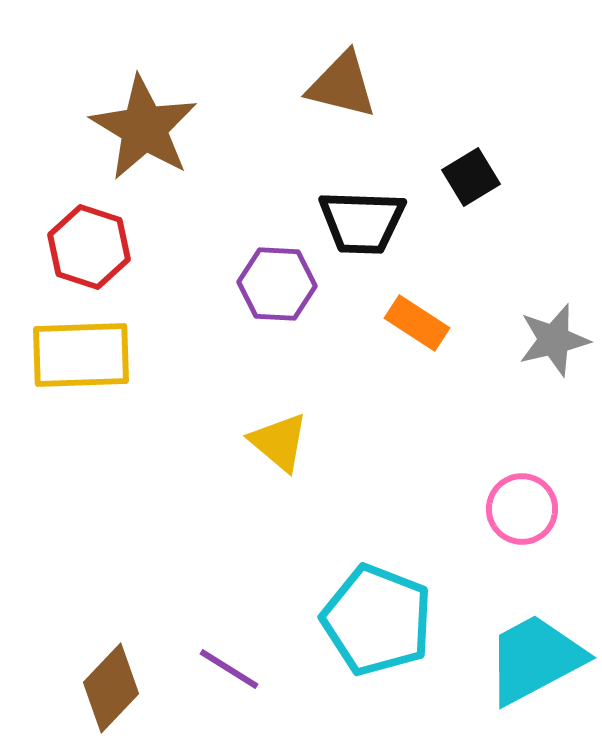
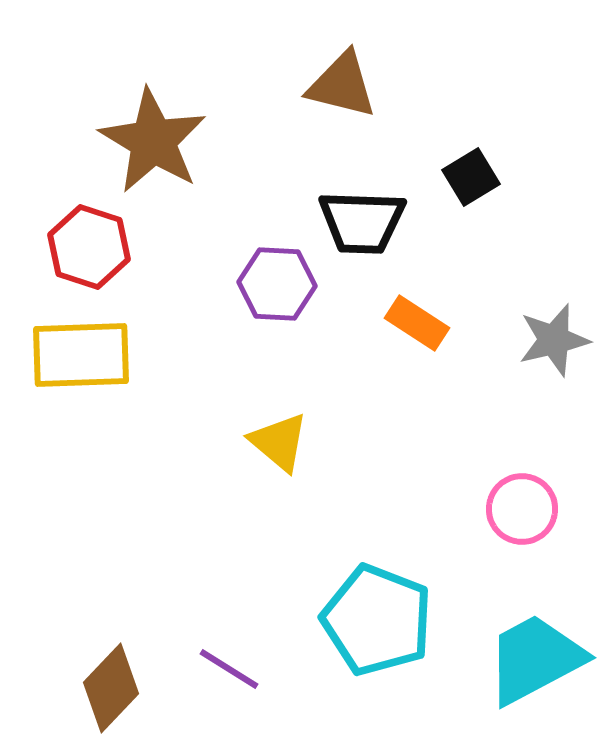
brown star: moved 9 px right, 13 px down
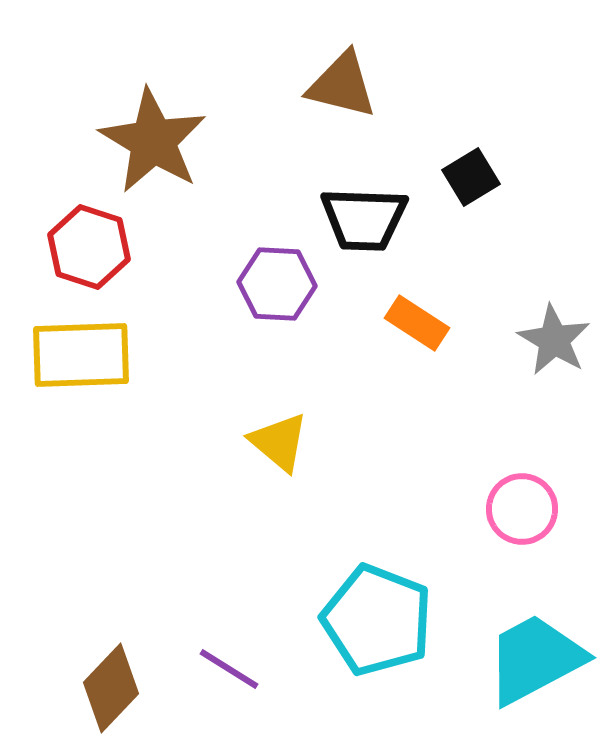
black trapezoid: moved 2 px right, 3 px up
gray star: rotated 28 degrees counterclockwise
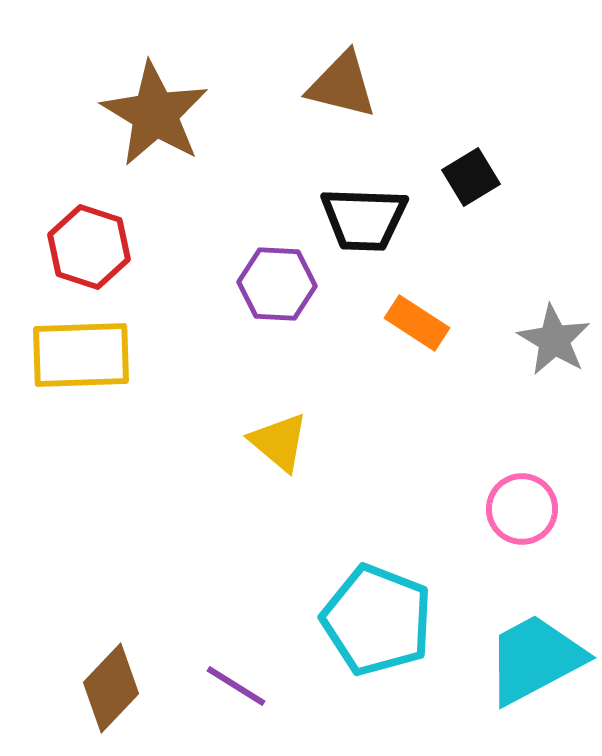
brown star: moved 2 px right, 27 px up
purple line: moved 7 px right, 17 px down
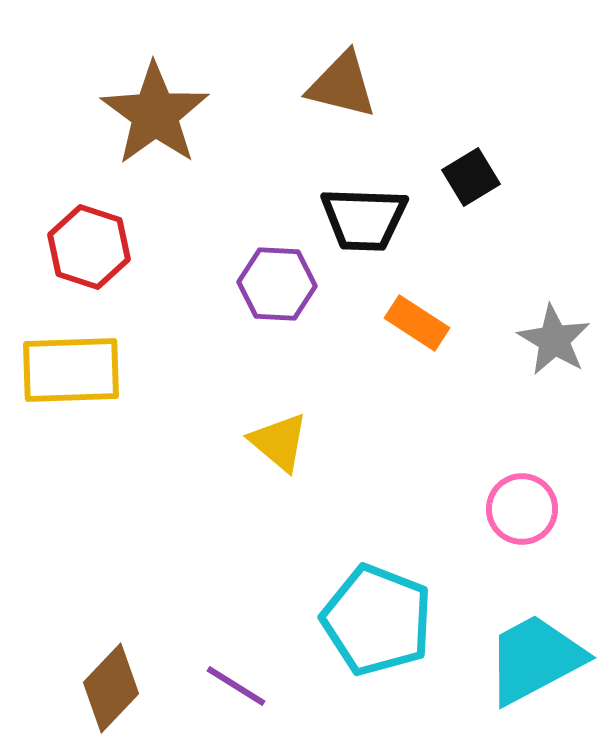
brown star: rotated 5 degrees clockwise
yellow rectangle: moved 10 px left, 15 px down
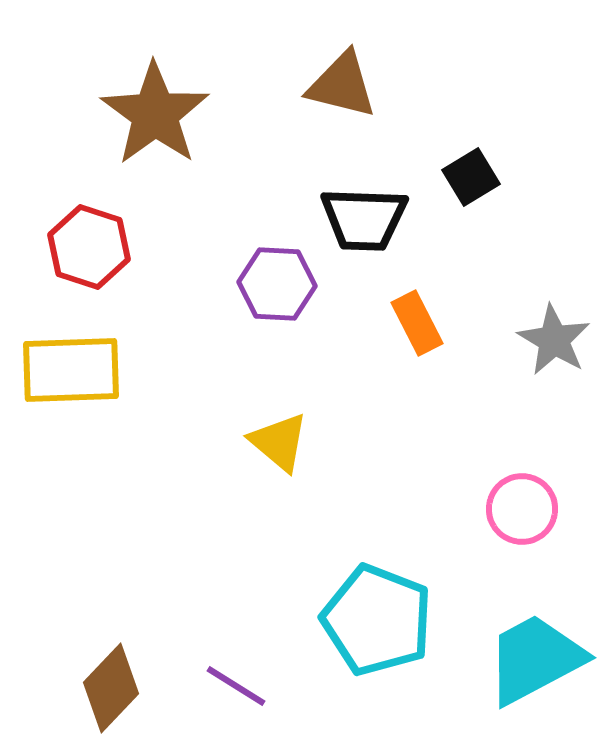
orange rectangle: rotated 30 degrees clockwise
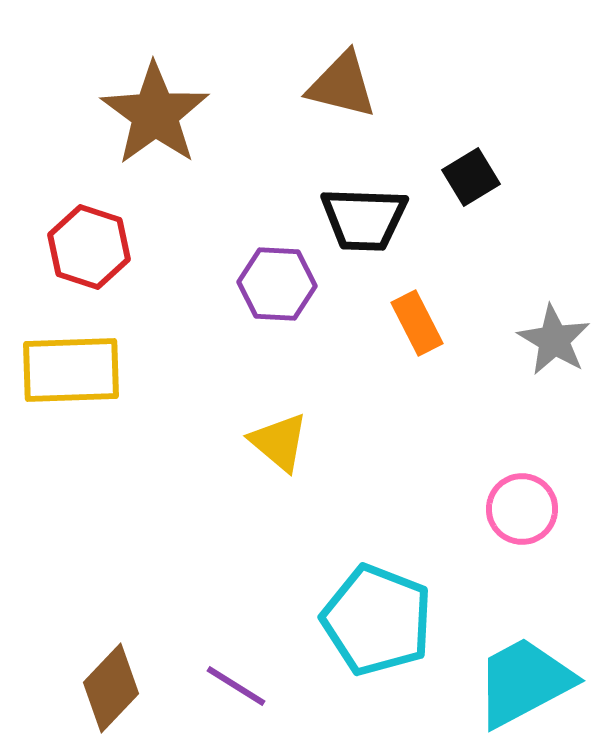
cyan trapezoid: moved 11 px left, 23 px down
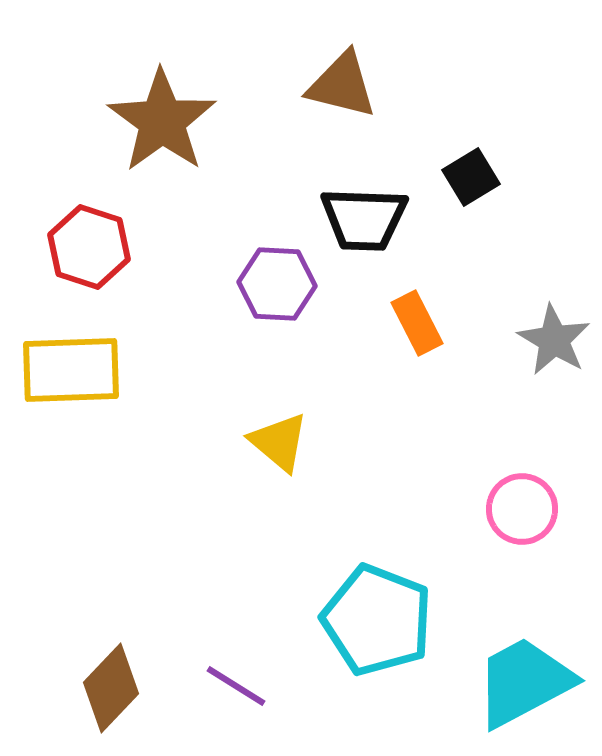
brown star: moved 7 px right, 7 px down
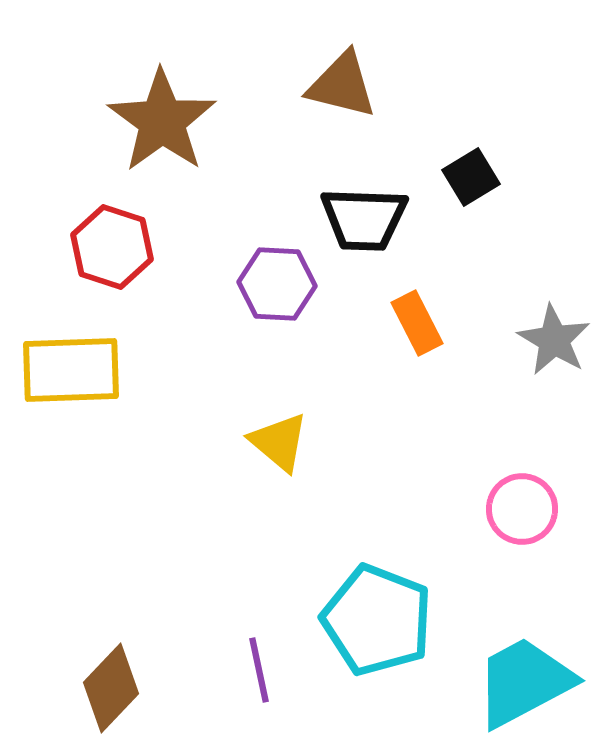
red hexagon: moved 23 px right
purple line: moved 23 px right, 16 px up; rotated 46 degrees clockwise
